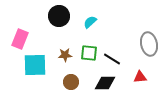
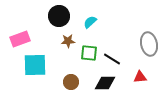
pink rectangle: rotated 48 degrees clockwise
brown star: moved 3 px right, 14 px up
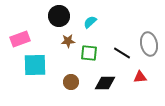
black line: moved 10 px right, 6 px up
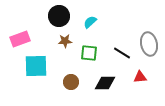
brown star: moved 3 px left
cyan square: moved 1 px right, 1 px down
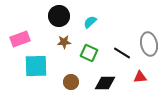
brown star: moved 1 px left, 1 px down
green square: rotated 18 degrees clockwise
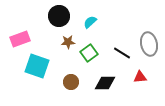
brown star: moved 4 px right
green square: rotated 30 degrees clockwise
cyan square: moved 1 px right; rotated 20 degrees clockwise
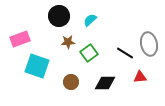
cyan semicircle: moved 2 px up
black line: moved 3 px right
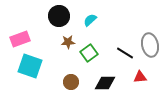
gray ellipse: moved 1 px right, 1 px down
cyan square: moved 7 px left
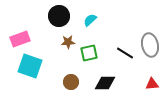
green square: rotated 24 degrees clockwise
red triangle: moved 12 px right, 7 px down
